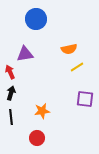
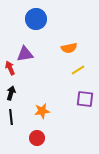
orange semicircle: moved 1 px up
yellow line: moved 1 px right, 3 px down
red arrow: moved 4 px up
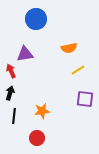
red arrow: moved 1 px right, 3 px down
black arrow: moved 1 px left
black line: moved 3 px right, 1 px up; rotated 14 degrees clockwise
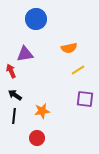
black arrow: moved 5 px right, 2 px down; rotated 72 degrees counterclockwise
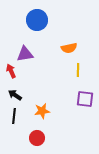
blue circle: moved 1 px right, 1 px down
yellow line: rotated 56 degrees counterclockwise
